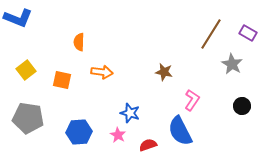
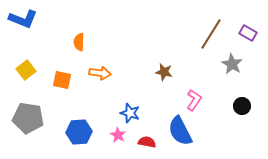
blue L-shape: moved 5 px right, 1 px down
orange arrow: moved 2 px left, 1 px down
pink L-shape: moved 2 px right
red semicircle: moved 1 px left, 3 px up; rotated 30 degrees clockwise
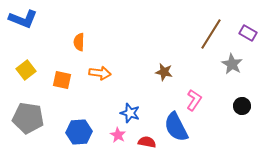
blue semicircle: moved 4 px left, 4 px up
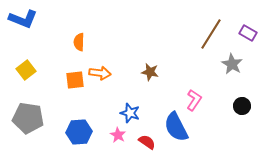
brown star: moved 14 px left
orange square: moved 13 px right; rotated 18 degrees counterclockwise
red semicircle: rotated 24 degrees clockwise
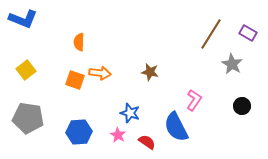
orange square: rotated 24 degrees clockwise
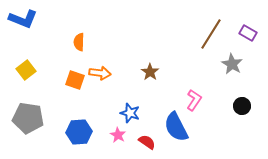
brown star: rotated 24 degrees clockwise
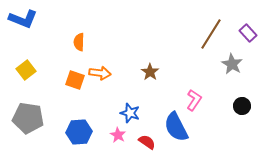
purple rectangle: rotated 18 degrees clockwise
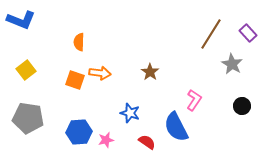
blue L-shape: moved 2 px left, 1 px down
pink star: moved 12 px left, 5 px down; rotated 28 degrees clockwise
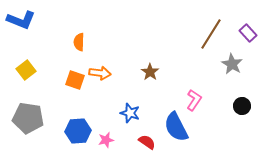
blue hexagon: moved 1 px left, 1 px up
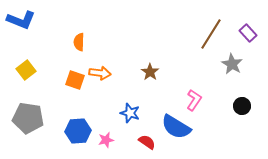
blue semicircle: rotated 32 degrees counterclockwise
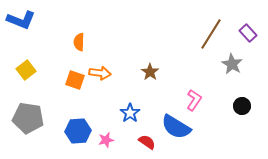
blue star: rotated 18 degrees clockwise
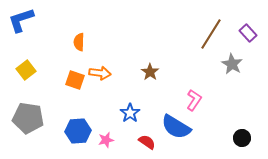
blue L-shape: rotated 140 degrees clockwise
black circle: moved 32 px down
